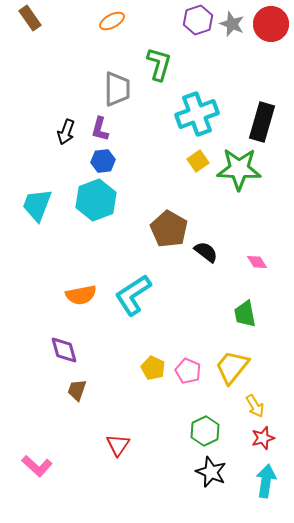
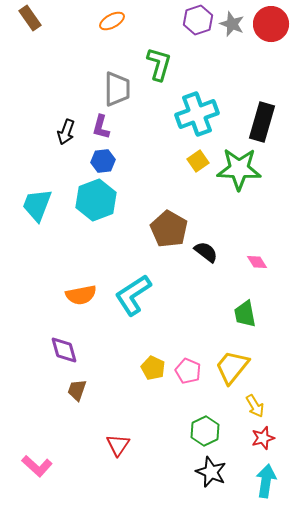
purple L-shape: moved 1 px right, 2 px up
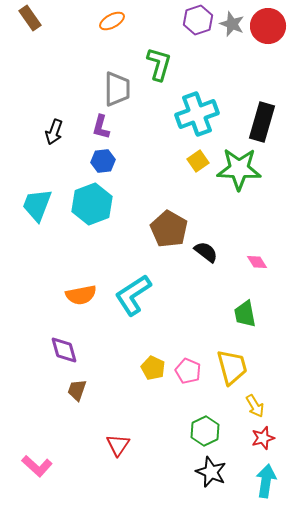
red circle: moved 3 px left, 2 px down
black arrow: moved 12 px left
cyan hexagon: moved 4 px left, 4 px down
yellow trapezoid: rotated 126 degrees clockwise
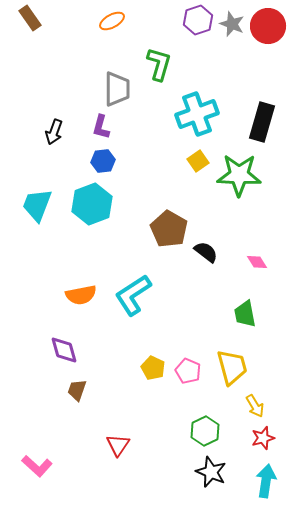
green star: moved 6 px down
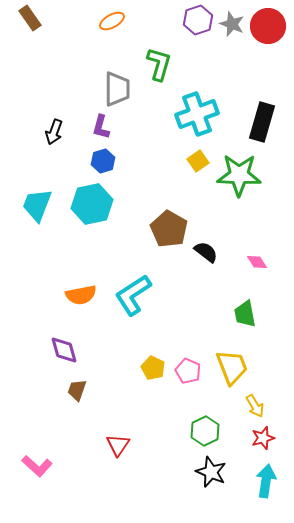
blue hexagon: rotated 10 degrees counterclockwise
cyan hexagon: rotated 9 degrees clockwise
yellow trapezoid: rotated 6 degrees counterclockwise
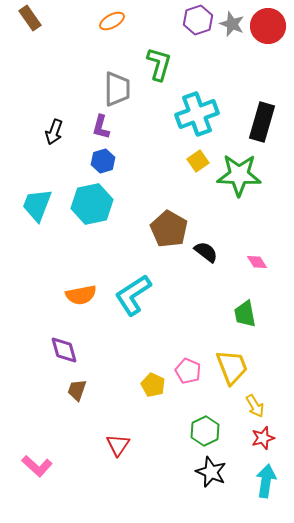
yellow pentagon: moved 17 px down
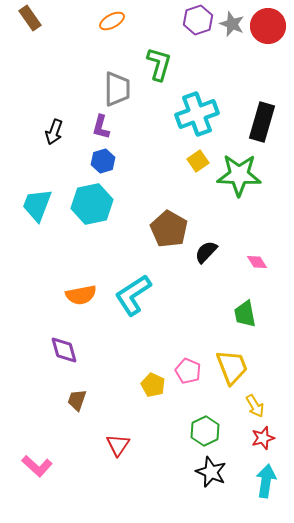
black semicircle: rotated 85 degrees counterclockwise
brown trapezoid: moved 10 px down
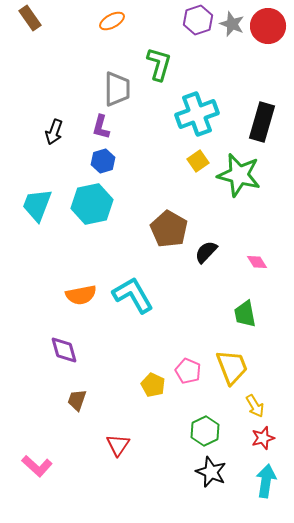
green star: rotated 12 degrees clockwise
cyan L-shape: rotated 93 degrees clockwise
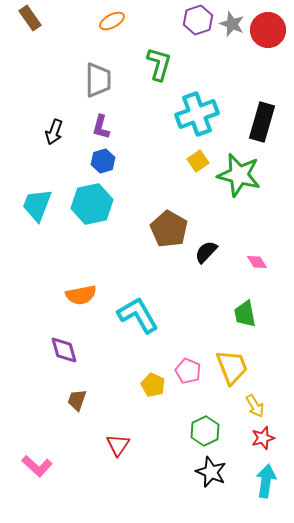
red circle: moved 4 px down
gray trapezoid: moved 19 px left, 9 px up
cyan L-shape: moved 5 px right, 20 px down
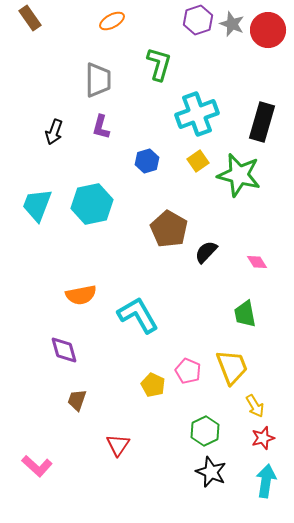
blue hexagon: moved 44 px right
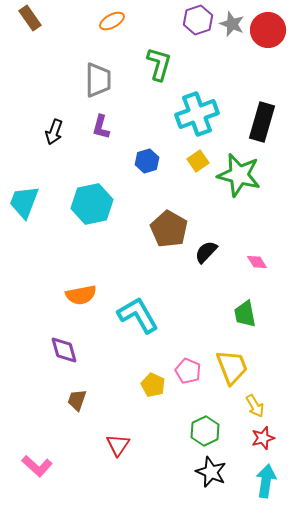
cyan trapezoid: moved 13 px left, 3 px up
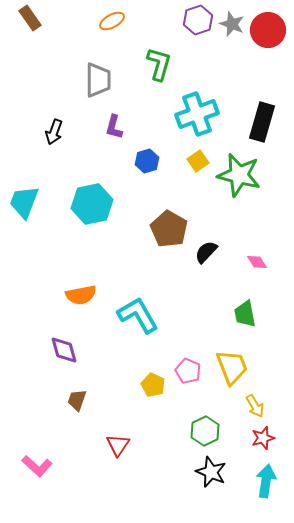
purple L-shape: moved 13 px right
